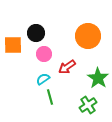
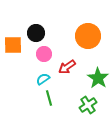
green line: moved 1 px left, 1 px down
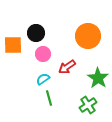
pink circle: moved 1 px left
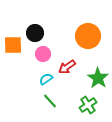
black circle: moved 1 px left
cyan semicircle: moved 3 px right
green line: moved 1 px right, 3 px down; rotated 28 degrees counterclockwise
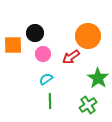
red arrow: moved 4 px right, 10 px up
green line: rotated 42 degrees clockwise
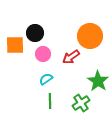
orange circle: moved 2 px right
orange square: moved 2 px right
green star: moved 3 px down
green cross: moved 7 px left, 2 px up
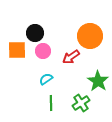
orange square: moved 2 px right, 5 px down
pink circle: moved 3 px up
green line: moved 1 px right, 2 px down
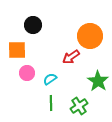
black circle: moved 2 px left, 8 px up
pink circle: moved 16 px left, 22 px down
cyan semicircle: moved 4 px right
green cross: moved 2 px left, 3 px down
